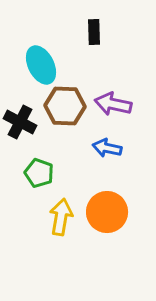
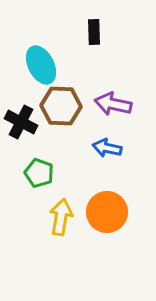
brown hexagon: moved 4 px left
black cross: moved 1 px right
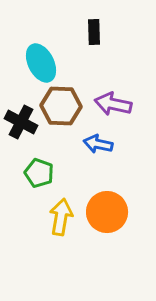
cyan ellipse: moved 2 px up
blue arrow: moved 9 px left, 4 px up
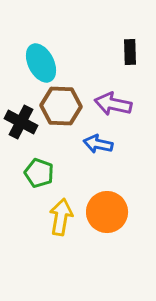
black rectangle: moved 36 px right, 20 px down
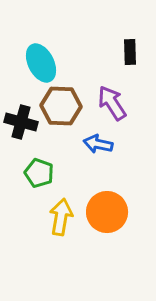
purple arrow: moved 1 px left, 1 px up; rotated 45 degrees clockwise
black cross: rotated 12 degrees counterclockwise
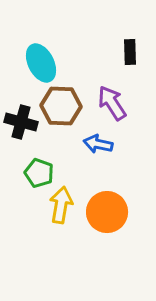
yellow arrow: moved 12 px up
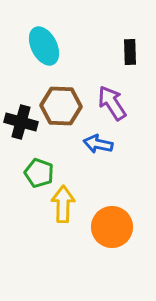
cyan ellipse: moved 3 px right, 17 px up
yellow arrow: moved 2 px right, 1 px up; rotated 9 degrees counterclockwise
orange circle: moved 5 px right, 15 px down
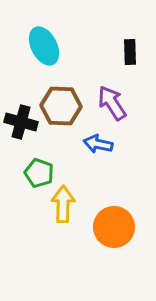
orange circle: moved 2 px right
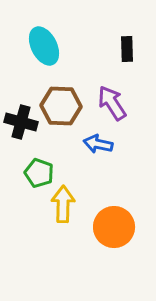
black rectangle: moved 3 px left, 3 px up
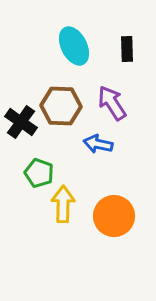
cyan ellipse: moved 30 px right
black cross: rotated 20 degrees clockwise
orange circle: moved 11 px up
